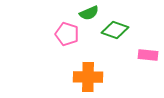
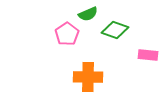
green semicircle: moved 1 px left, 1 px down
pink pentagon: rotated 20 degrees clockwise
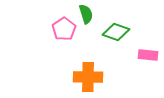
green semicircle: moved 2 px left; rotated 84 degrees counterclockwise
green diamond: moved 1 px right, 2 px down
pink pentagon: moved 3 px left, 5 px up
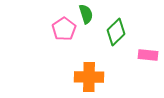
green diamond: rotated 64 degrees counterclockwise
orange cross: moved 1 px right
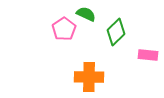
green semicircle: rotated 48 degrees counterclockwise
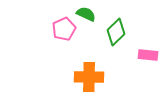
pink pentagon: rotated 10 degrees clockwise
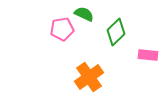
green semicircle: moved 2 px left
pink pentagon: moved 2 px left; rotated 15 degrees clockwise
orange cross: rotated 36 degrees counterclockwise
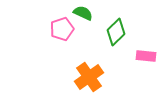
green semicircle: moved 1 px left, 1 px up
pink pentagon: rotated 10 degrees counterclockwise
pink rectangle: moved 2 px left, 1 px down
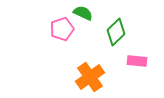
pink rectangle: moved 9 px left, 5 px down
orange cross: moved 1 px right
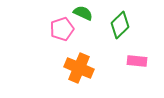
green diamond: moved 4 px right, 7 px up
orange cross: moved 11 px left, 9 px up; rotated 32 degrees counterclockwise
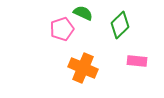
orange cross: moved 4 px right
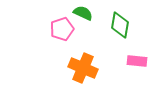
green diamond: rotated 36 degrees counterclockwise
